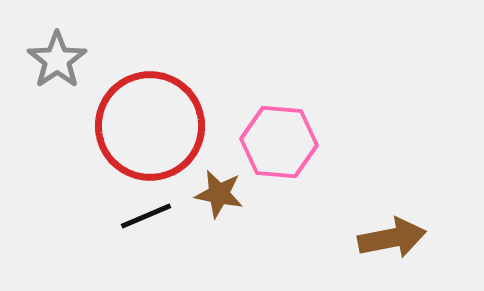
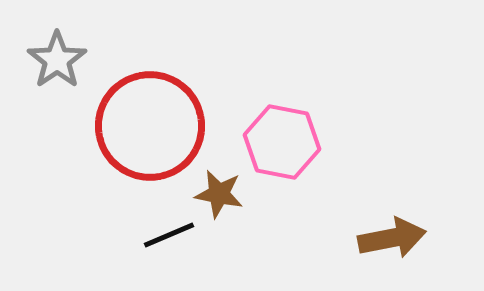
pink hexagon: moved 3 px right; rotated 6 degrees clockwise
black line: moved 23 px right, 19 px down
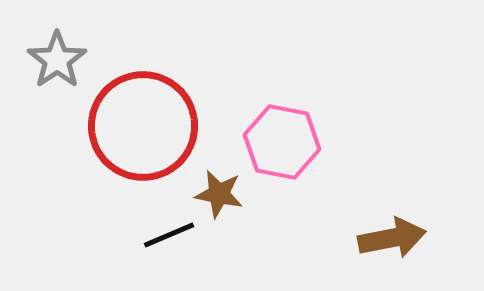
red circle: moved 7 px left
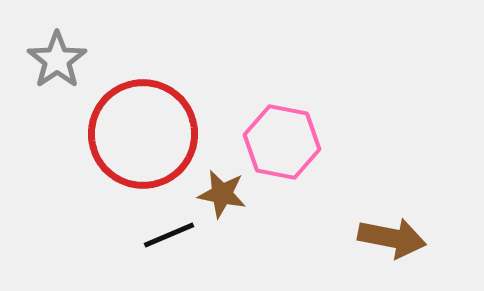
red circle: moved 8 px down
brown star: moved 3 px right
brown arrow: rotated 22 degrees clockwise
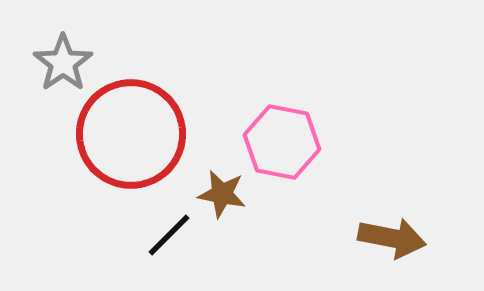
gray star: moved 6 px right, 3 px down
red circle: moved 12 px left
black line: rotated 22 degrees counterclockwise
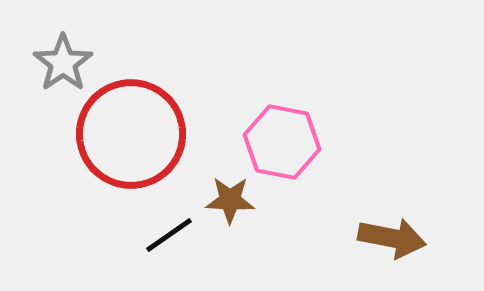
brown star: moved 8 px right, 6 px down; rotated 9 degrees counterclockwise
black line: rotated 10 degrees clockwise
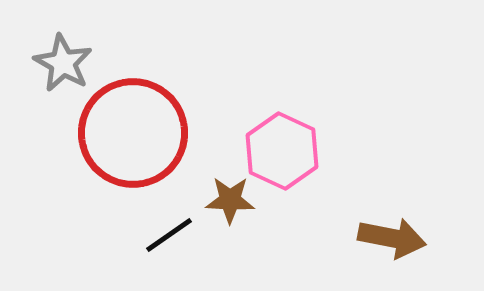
gray star: rotated 8 degrees counterclockwise
red circle: moved 2 px right, 1 px up
pink hexagon: moved 9 px down; rotated 14 degrees clockwise
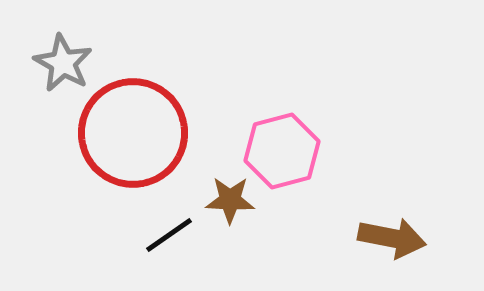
pink hexagon: rotated 20 degrees clockwise
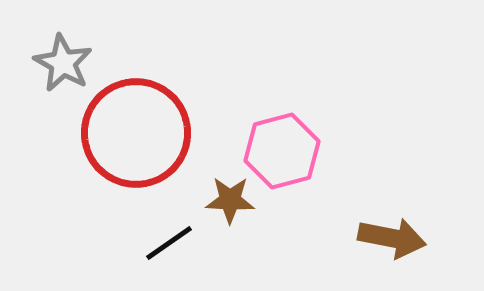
red circle: moved 3 px right
black line: moved 8 px down
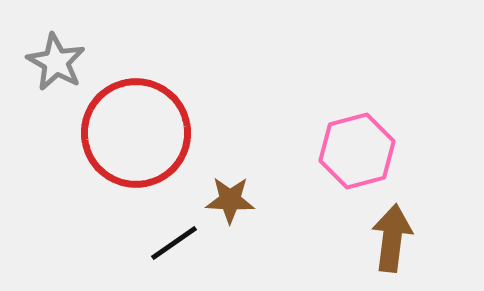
gray star: moved 7 px left, 1 px up
pink hexagon: moved 75 px right
brown arrow: rotated 94 degrees counterclockwise
black line: moved 5 px right
